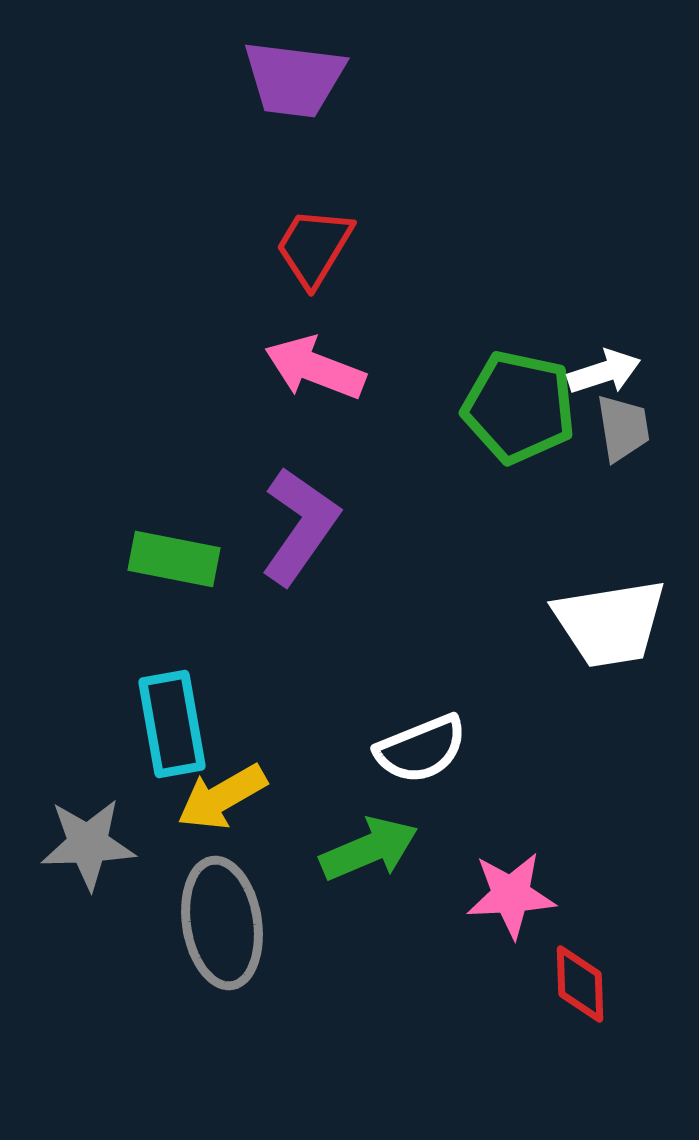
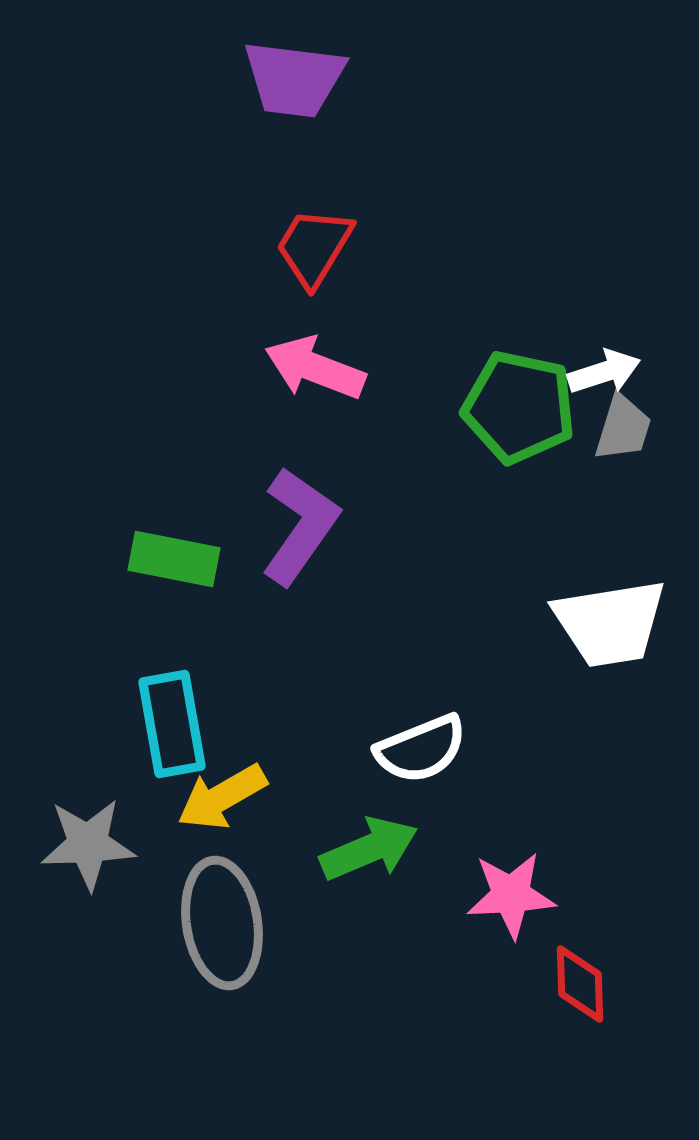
gray trapezoid: rotated 26 degrees clockwise
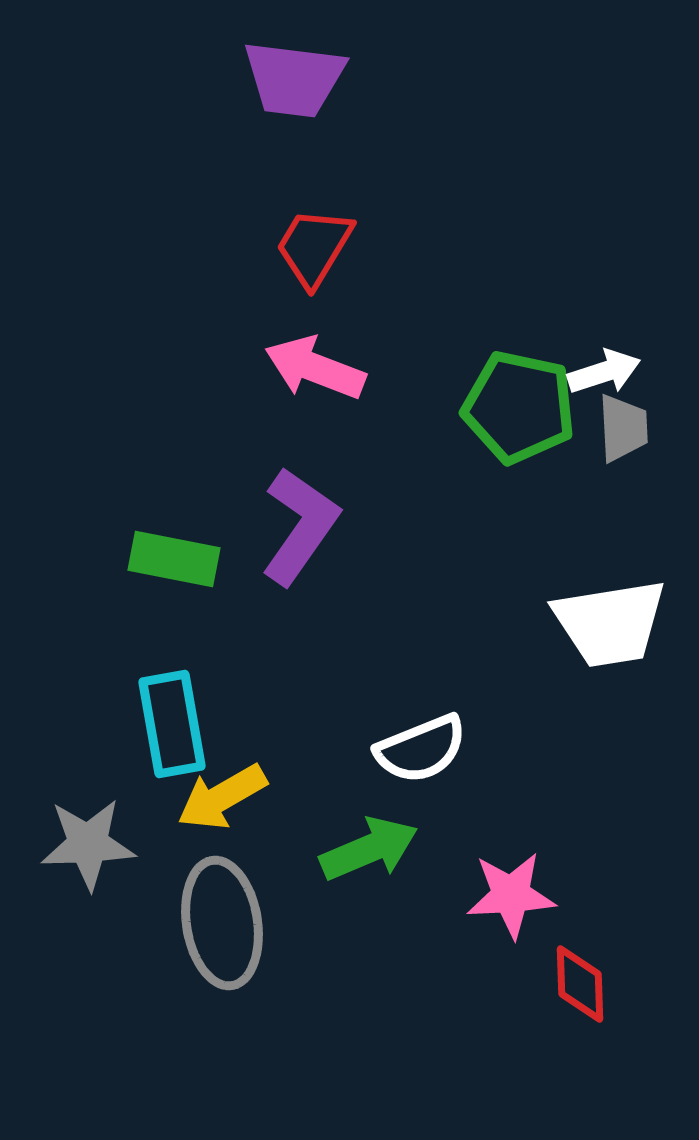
gray trapezoid: rotated 20 degrees counterclockwise
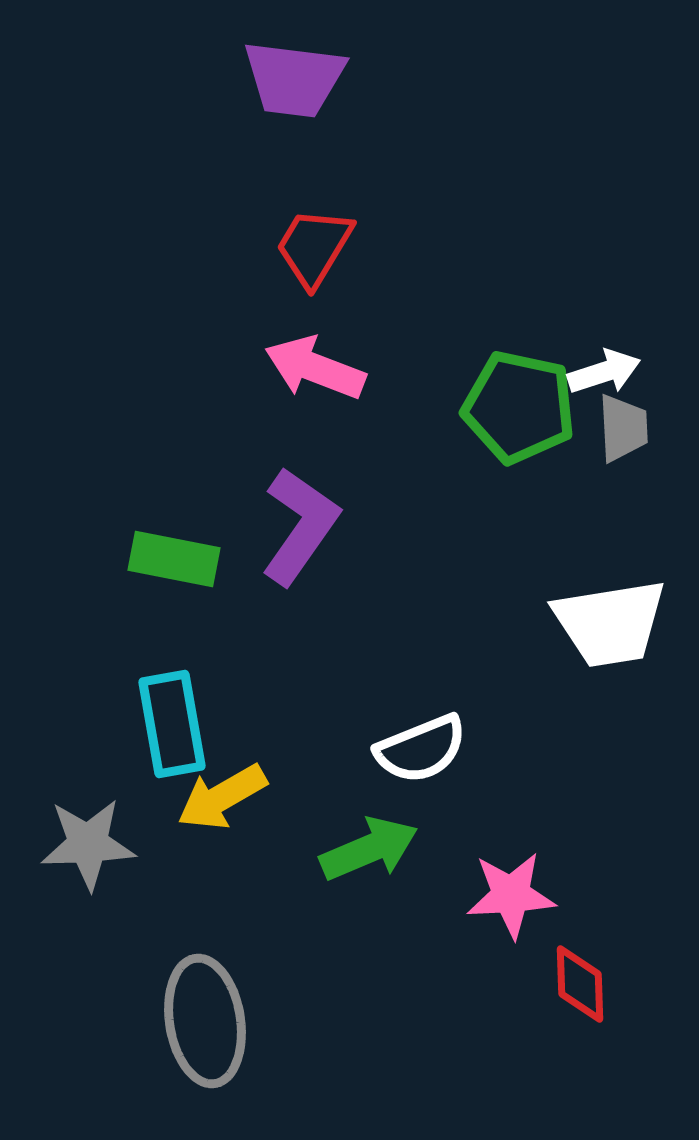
gray ellipse: moved 17 px left, 98 px down
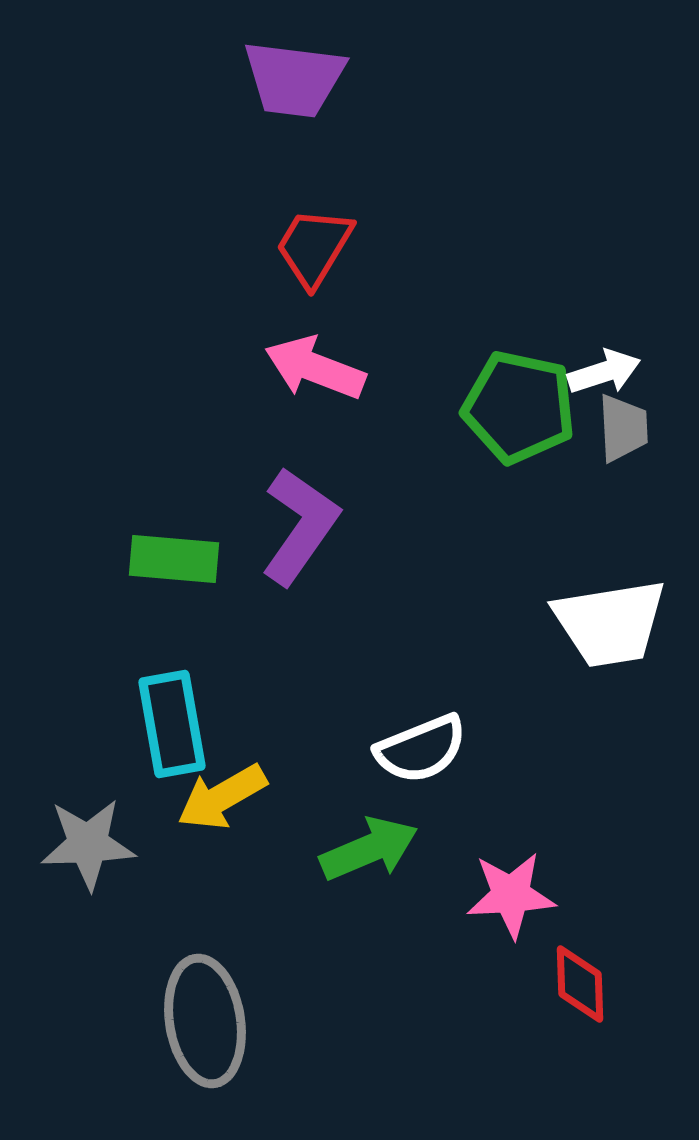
green rectangle: rotated 6 degrees counterclockwise
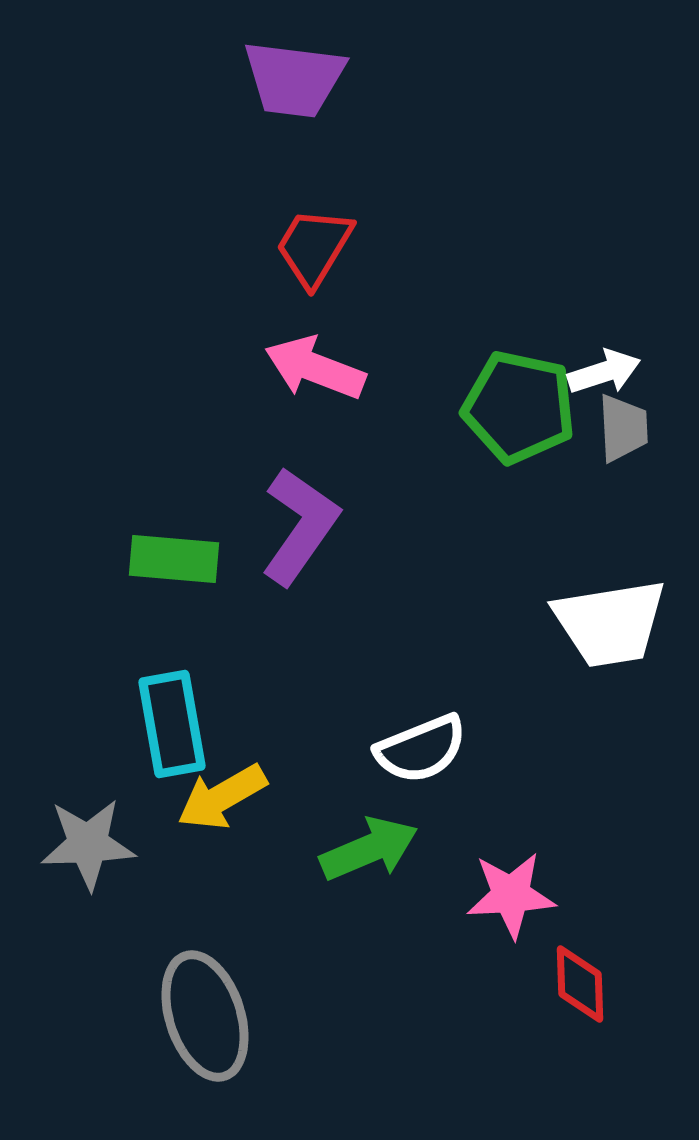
gray ellipse: moved 5 px up; rotated 9 degrees counterclockwise
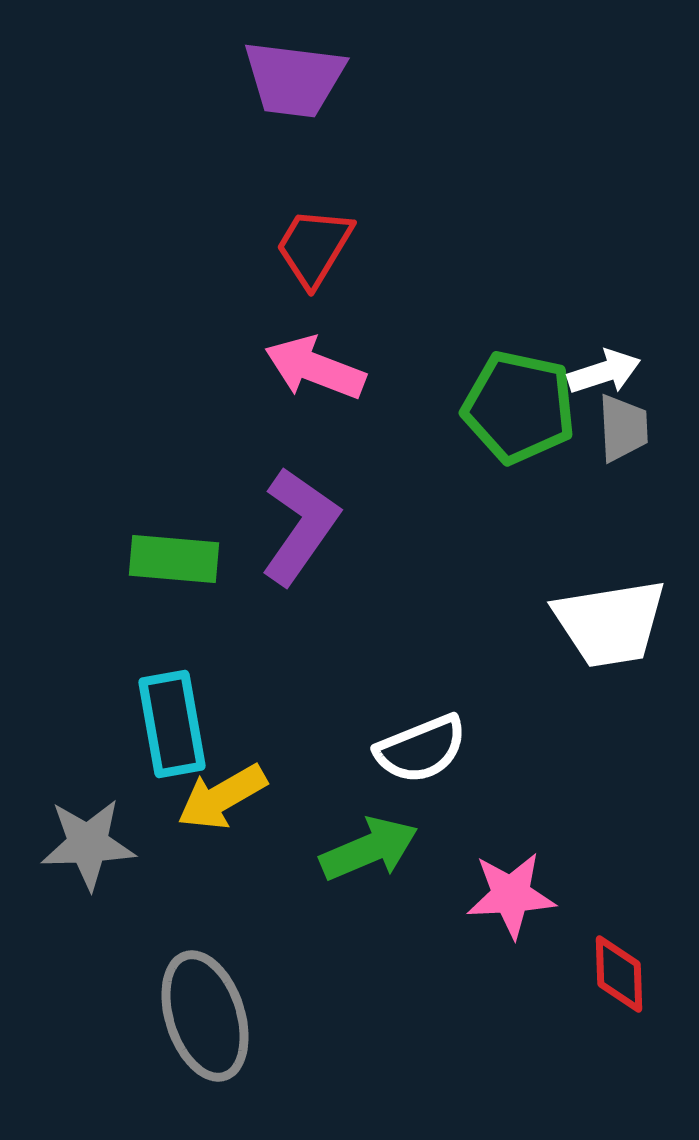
red diamond: moved 39 px right, 10 px up
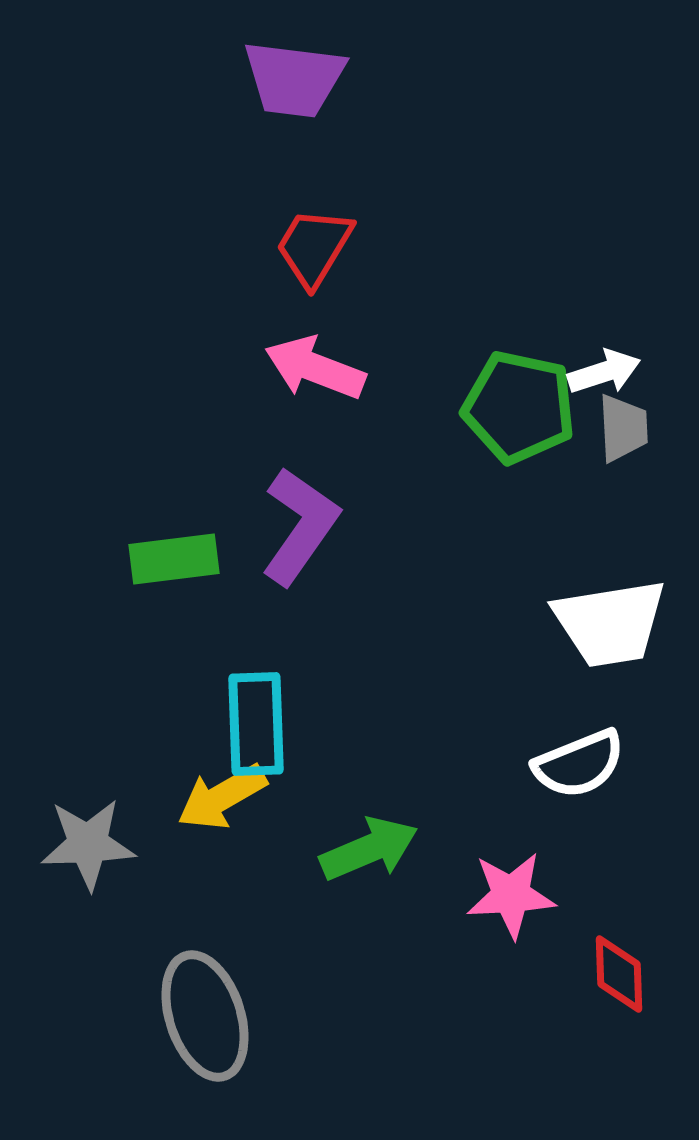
green rectangle: rotated 12 degrees counterclockwise
cyan rectangle: moved 84 px right; rotated 8 degrees clockwise
white semicircle: moved 158 px right, 15 px down
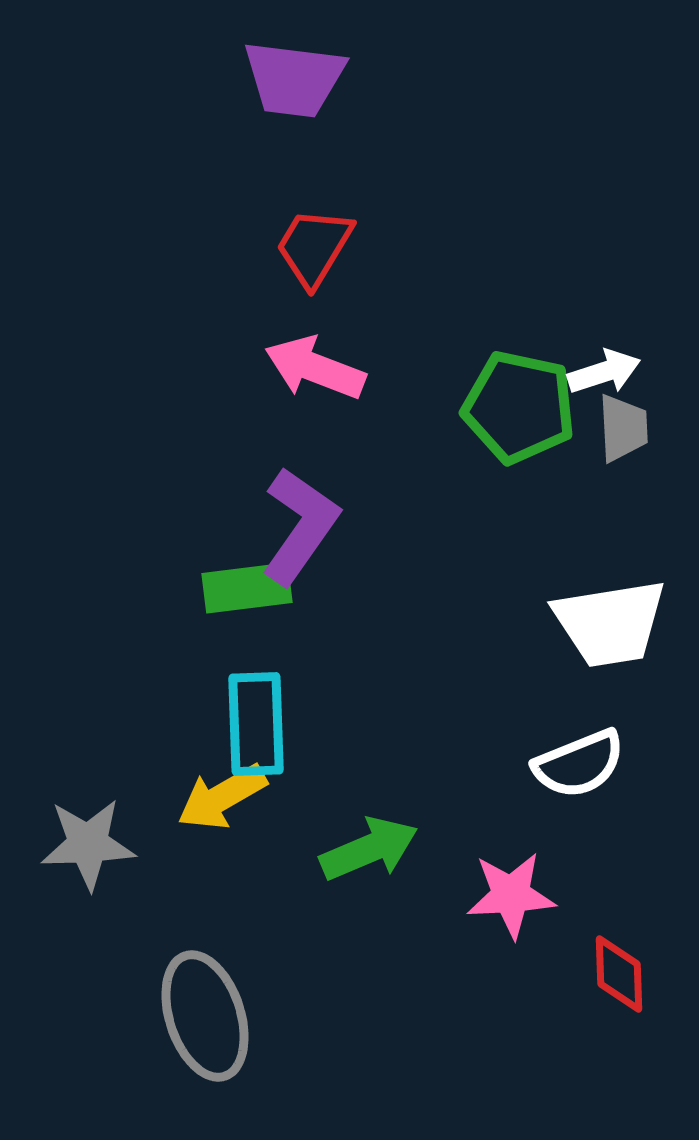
green rectangle: moved 73 px right, 29 px down
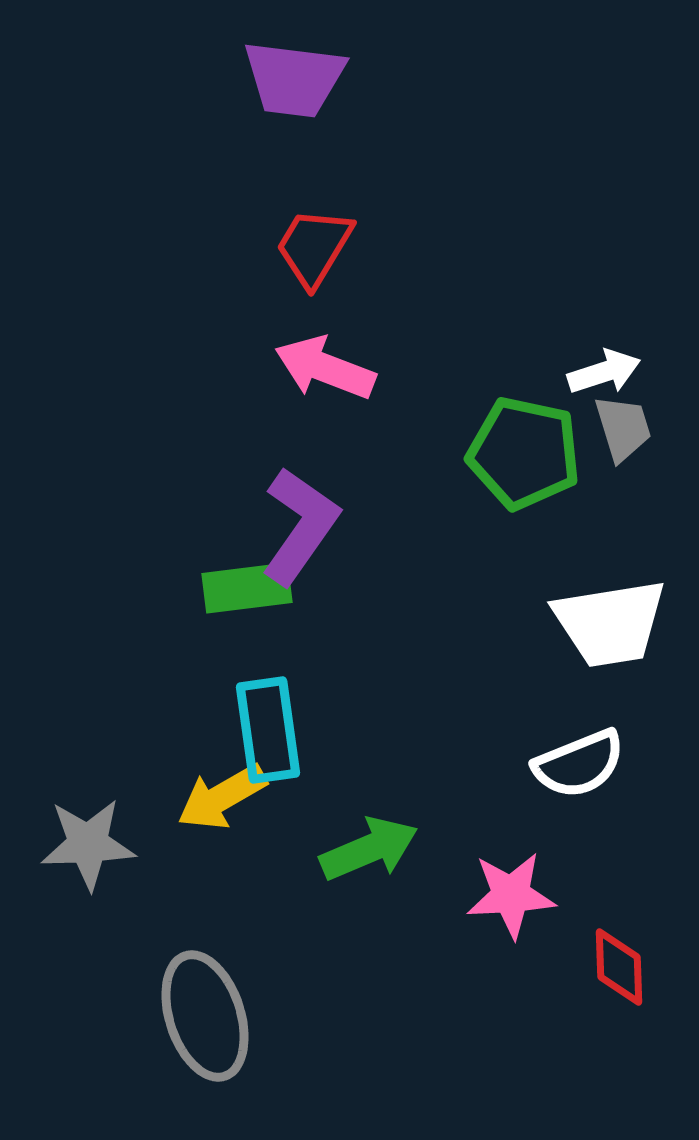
pink arrow: moved 10 px right
green pentagon: moved 5 px right, 46 px down
gray trapezoid: rotated 14 degrees counterclockwise
cyan rectangle: moved 12 px right, 6 px down; rotated 6 degrees counterclockwise
red diamond: moved 7 px up
